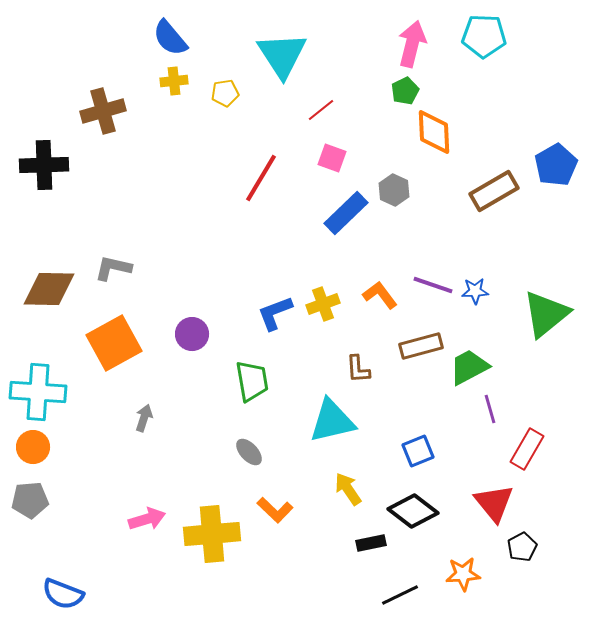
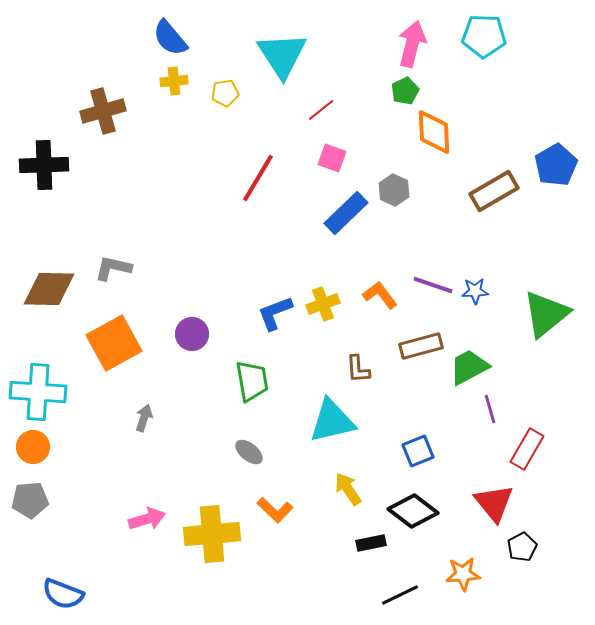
red line at (261, 178): moved 3 px left
gray ellipse at (249, 452): rotated 8 degrees counterclockwise
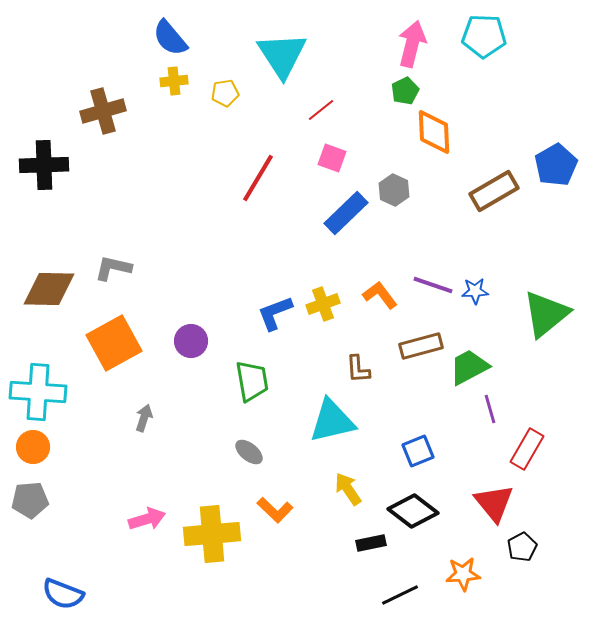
purple circle at (192, 334): moved 1 px left, 7 px down
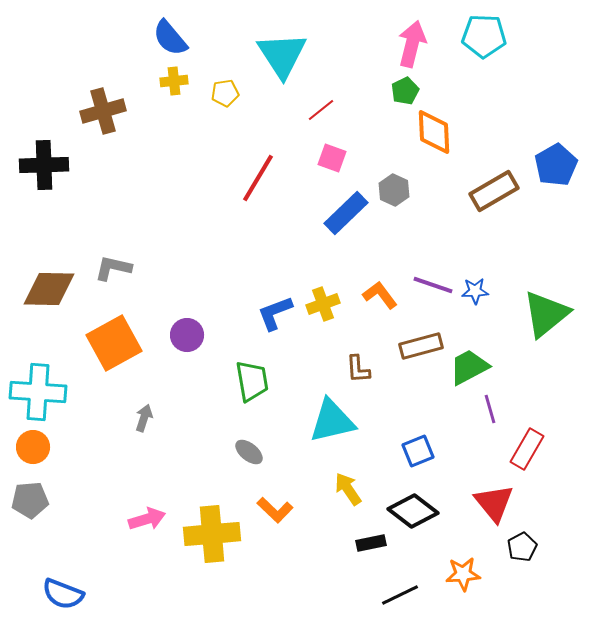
purple circle at (191, 341): moved 4 px left, 6 px up
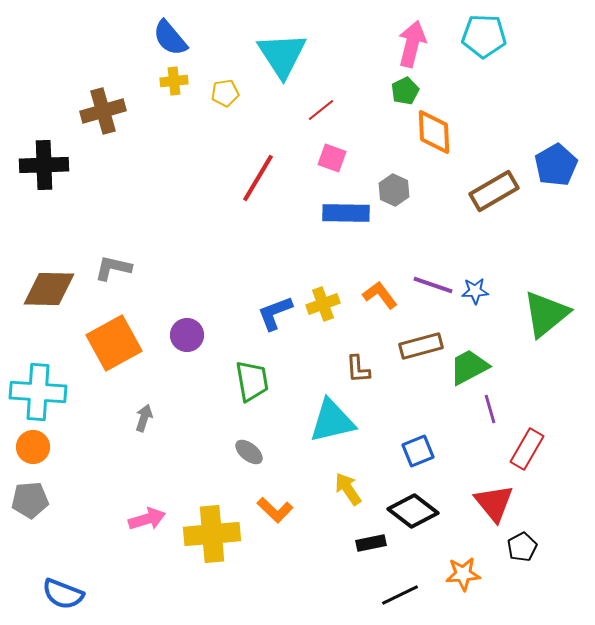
blue rectangle at (346, 213): rotated 45 degrees clockwise
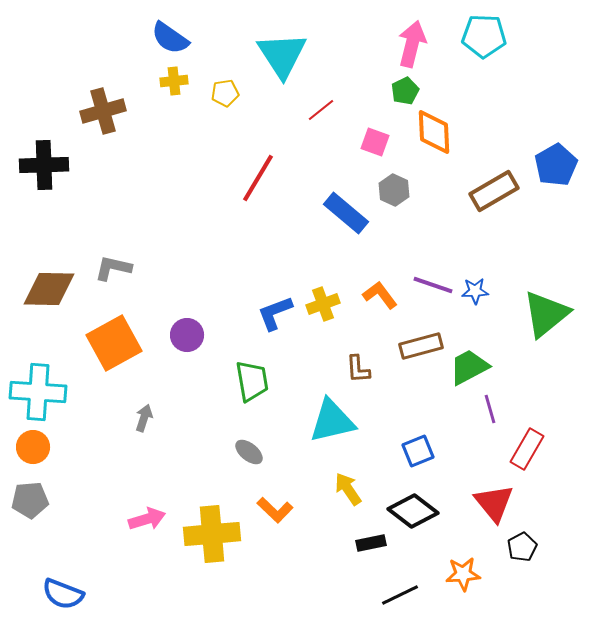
blue semicircle at (170, 38): rotated 15 degrees counterclockwise
pink square at (332, 158): moved 43 px right, 16 px up
blue rectangle at (346, 213): rotated 39 degrees clockwise
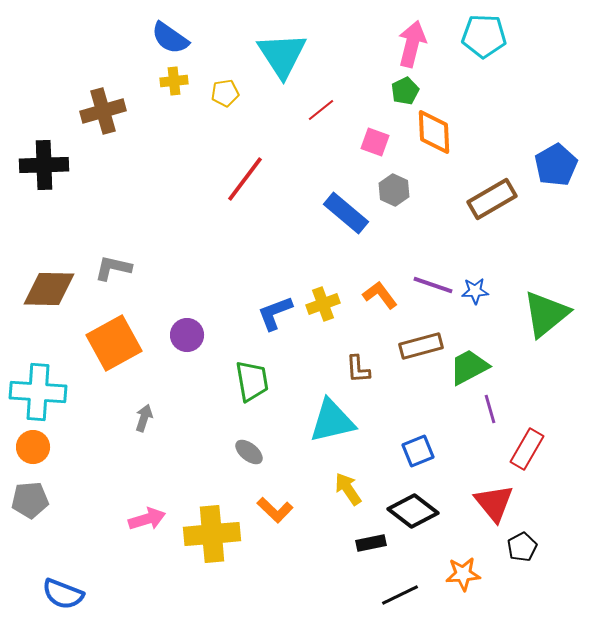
red line at (258, 178): moved 13 px left, 1 px down; rotated 6 degrees clockwise
brown rectangle at (494, 191): moved 2 px left, 8 px down
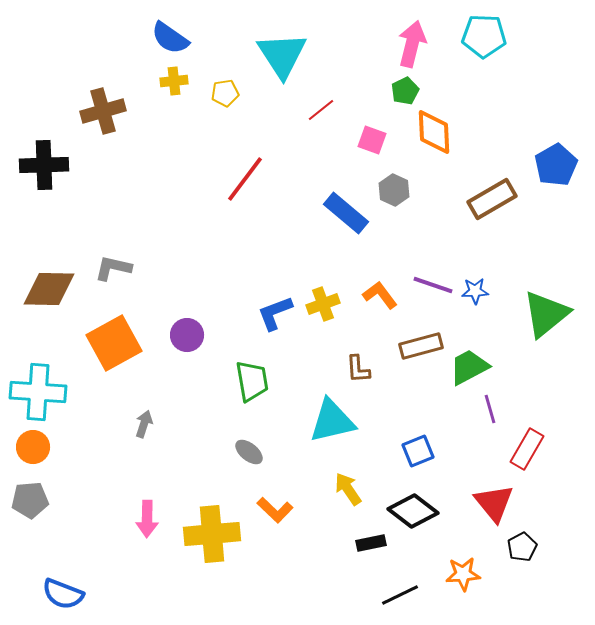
pink square at (375, 142): moved 3 px left, 2 px up
gray arrow at (144, 418): moved 6 px down
pink arrow at (147, 519): rotated 108 degrees clockwise
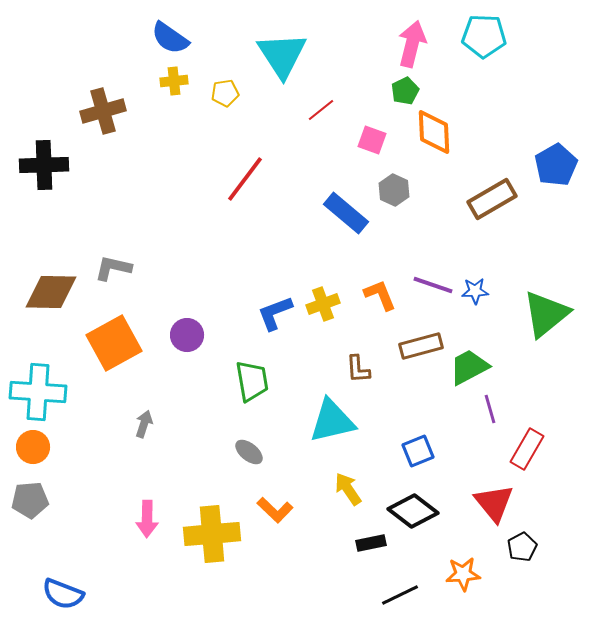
brown diamond at (49, 289): moved 2 px right, 3 px down
orange L-shape at (380, 295): rotated 15 degrees clockwise
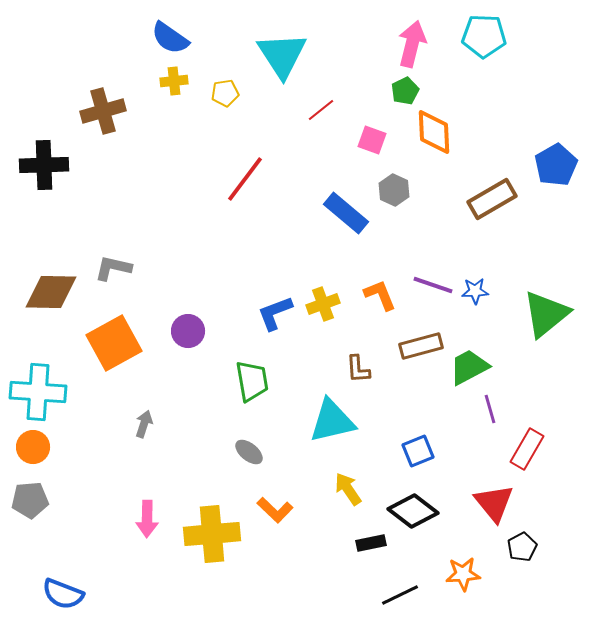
purple circle at (187, 335): moved 1 px right, 4 px up
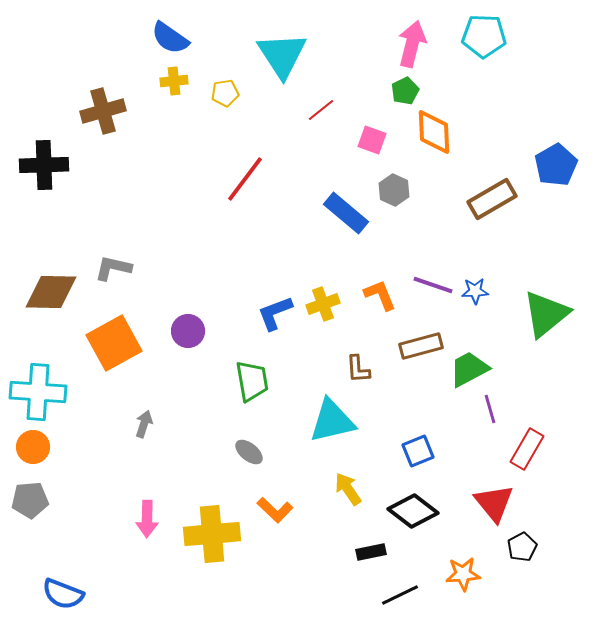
green trapezoid at (469, 367): moved 2 px down
black rectangle at (371, 543): moved 9 px down
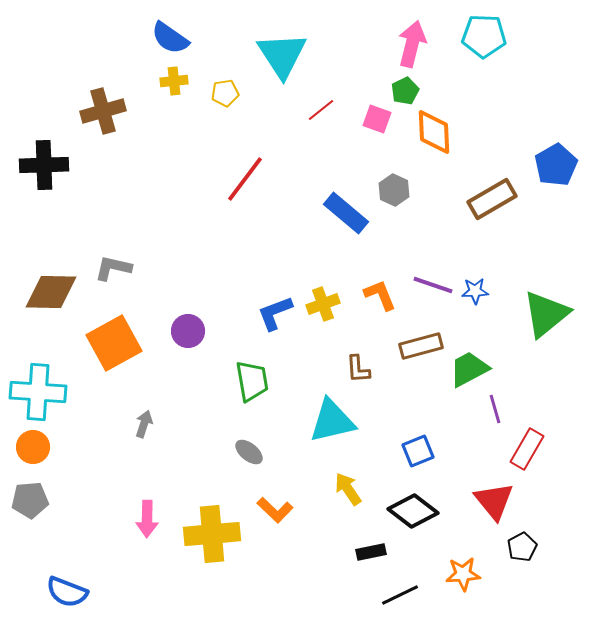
pink square at (372, 140): moved 5 px right, 21 px up
purple line at (490, 409): moved 5 px right
red triangle at (494, 503): moved 2 px up
blue semicircle at (63, 594): moved 4 px right, 2 px up
